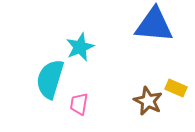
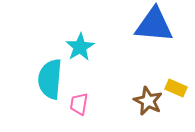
cyan star: rotated 8 degrees counterclockwise
cyan semicircle: rotated 12 degrees counterclockwise
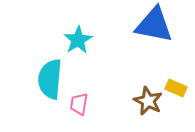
blue triangle: rotated 6 degrees clockwise
cyan star: moved 2 px left, 7 px up
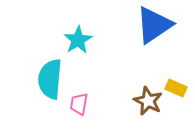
blue triangle: rotated 45 degrees counterclockwise
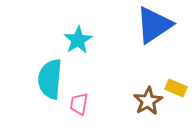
brown star: rotated 16 degrees clockwise
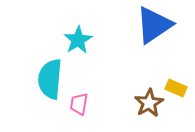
brown star: moved 1 px right, 2 px down
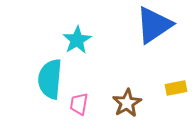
cyan star: moved 1 px left
yellow rectangle: rotated 35 degrees counterclockwise
brown star: moved 22 px left
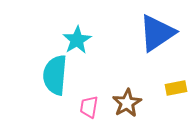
blue triangle: moved 3 px right, 8 px down
cyan semicircle: moved 5 px right, 4 px up
pink trapezoid: moved 10 px right, 3 px down
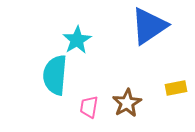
blue triangle: moved 8 px left, 7 px up
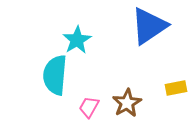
pink trapezoid: rotated 20 degrees clockwise
